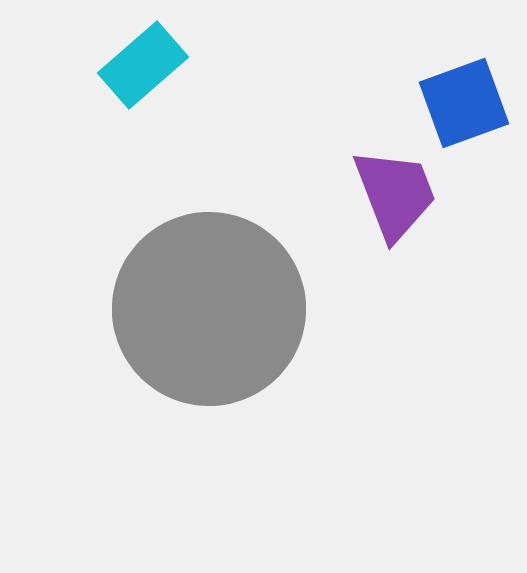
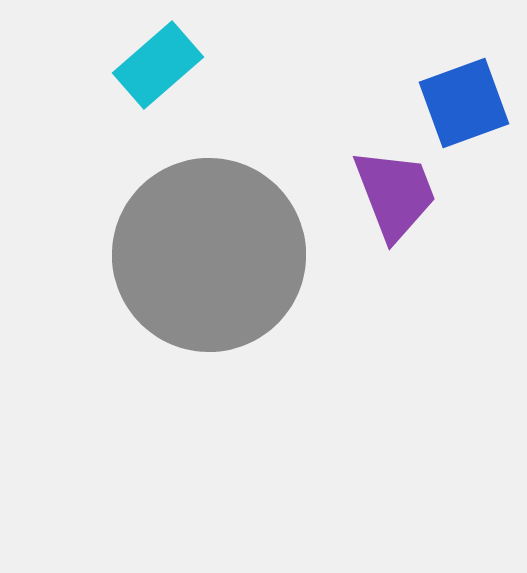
cyan rectangle: moved 15 px right
gray circle: moved 54 px up
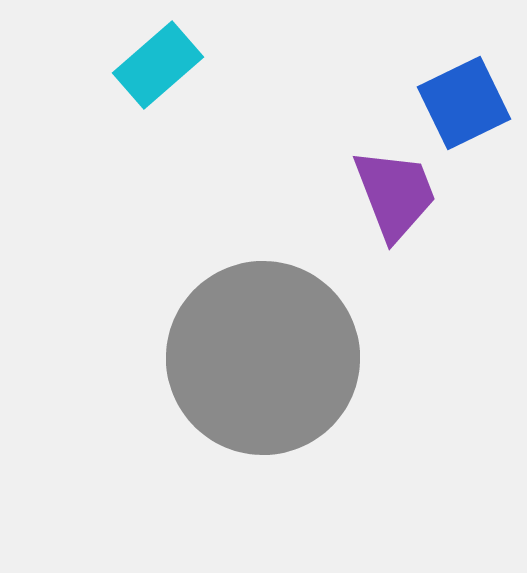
blue square: rotated 6 degrees counterclockwise
gray circle: moved 54 px right, 103 px down
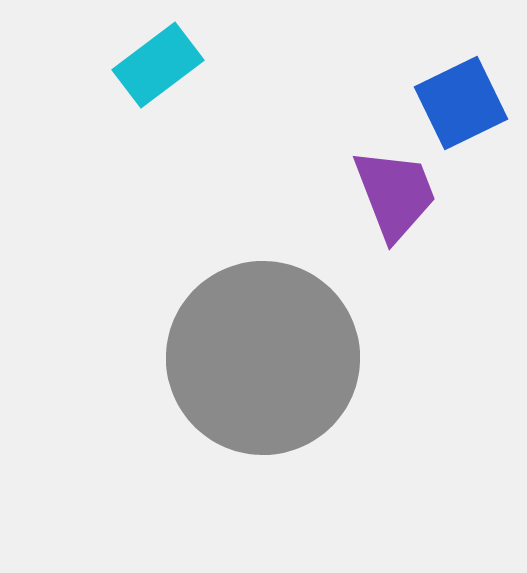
cyan rectangle: rotated 4 degrees clockwise
blue square: moved 3 px left
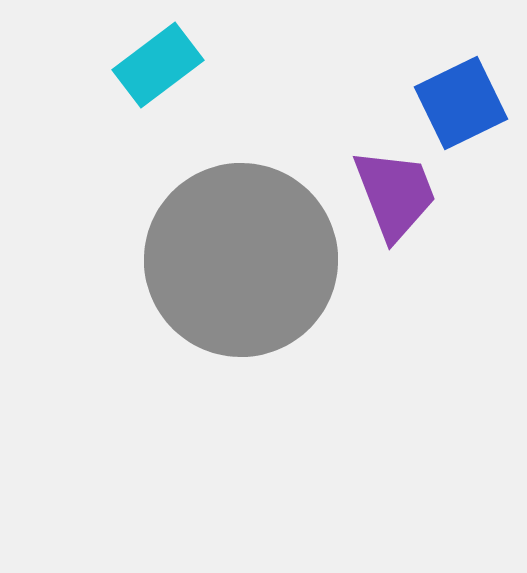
gray circle: moved 22 px left, 98 px up
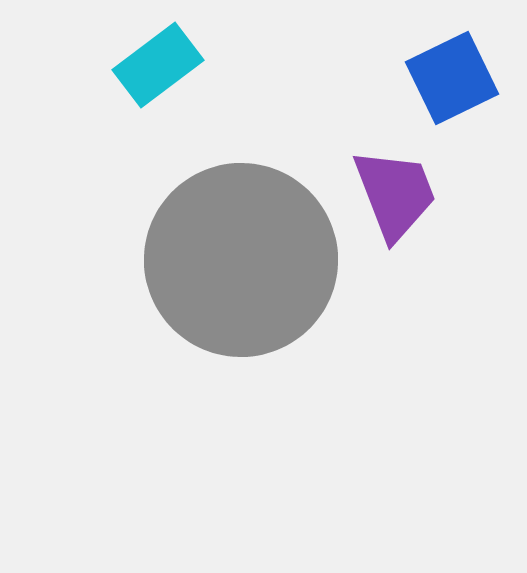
blue square: moved 9 px left, 25 px up
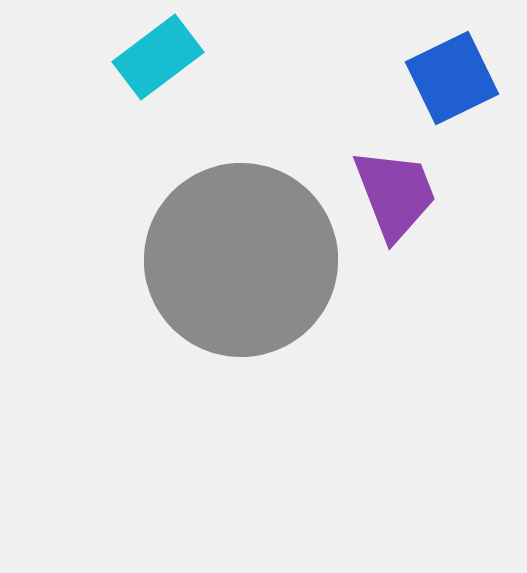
cyan rectangle: moved 8 px up
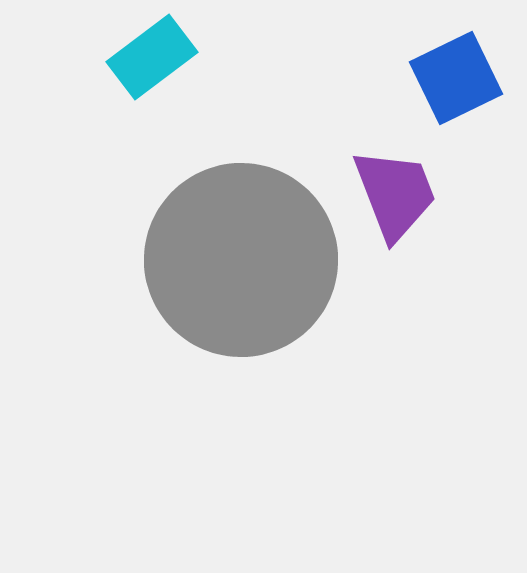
cyan rectangle: moved 6 px left
blue square: moved 4 px right
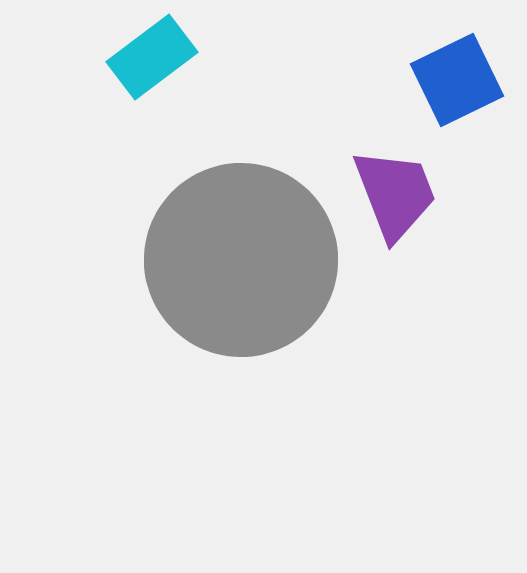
blue square: moved 1 px right, 2 px down
